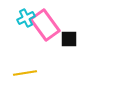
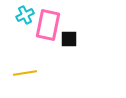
cyan cross: moved 1 px left, 3 px up
pink rectangle: moved 3 px right; rotated 48 degrees clockwise
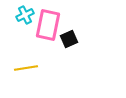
black square: rotated 24 degrees counterclockwise
yellow line: moved 1 px right, 5 px up
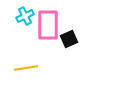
cyan cross: moved 1 px down
pink rectangle: rotated 12 degrees counterclockwise
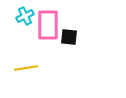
black square: moved 2 px up; rotated 30 degrees clockwise
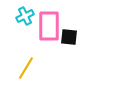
pink rectangle: moved 1 px right, 1 px down
yellow line: rotated 50 degrees counterclockwise
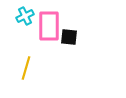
yellow line: rotated 15 degrees counterclockwise
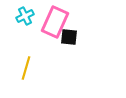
pink rectangle: moved 6 px right, 4 px up; rotated 24 degrees clockwise
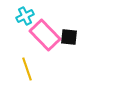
pink rectangle: moved 10 px left, 13 px down; rotated 68 degrees counterclockwise
yellow line: moved 1 px right, 1 px down; rotated 35 degrees counterclockwise
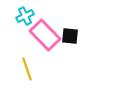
black square: moved 1 px right, 1 px up
